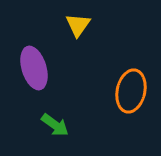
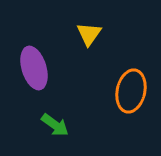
yellow triangle: moved 11 px right, 9 px down
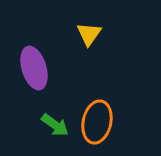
orange ellipse: moved 34 px left, 31 px down
